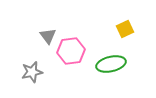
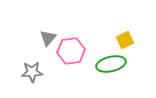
yellow square: moved 11 px down
gray triangle: moved 2 px down; rotated 18 degrees clockwise
gray star: rotated 10 degrees clockwise
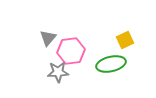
gray star: moved 26 px right
